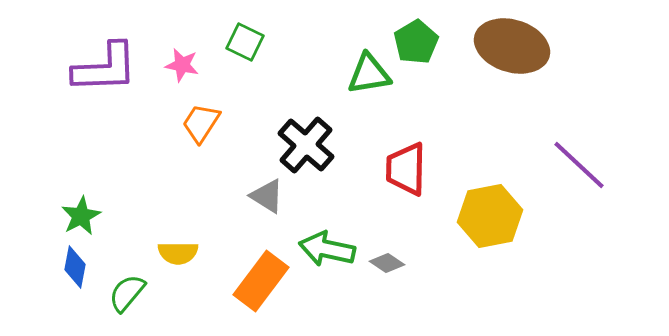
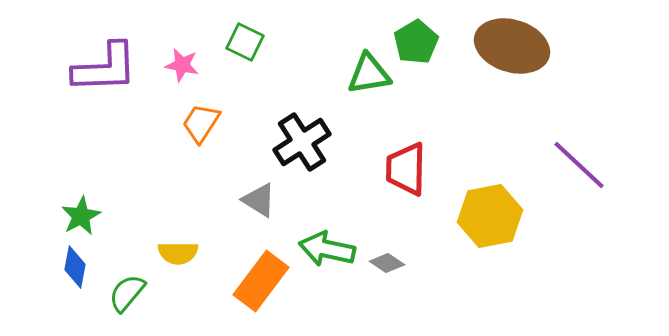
black cross: moved 4 px left, 3 px up; rotated 16 degrees clockwise
gray triangle: moved 8 px left, 4 px down
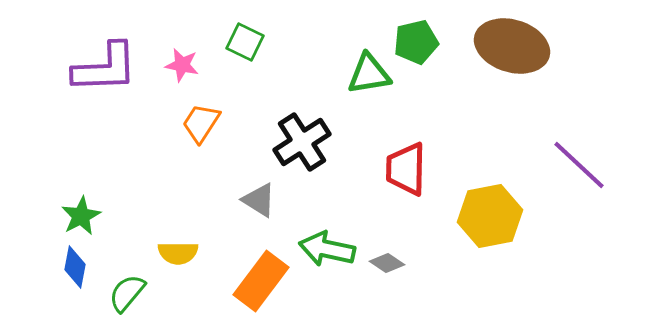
green pentagon: rotated 18 degrees clockwise
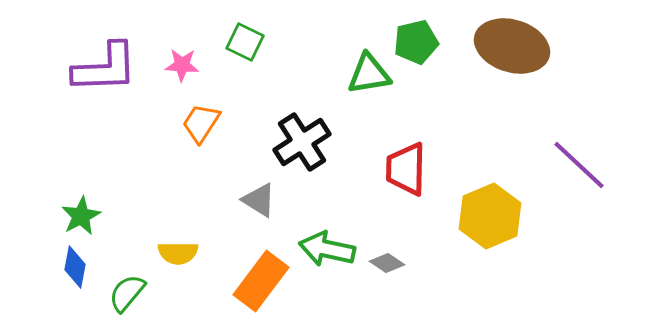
pink star: rotated 8 degrees counterclockwise
yellow hexagon: rotated 12 degrees counterclockwise
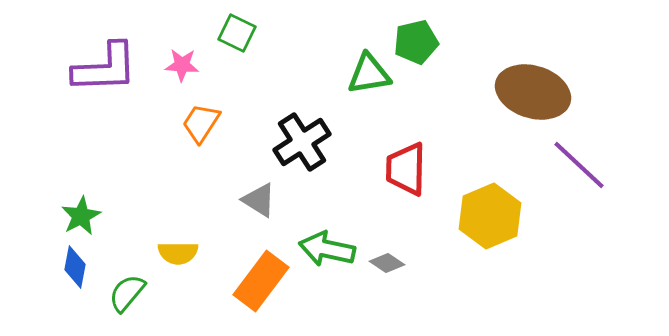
green square: moved 8 px left, 9 px up
brown ellipse: moved 21 px right, 46 px down
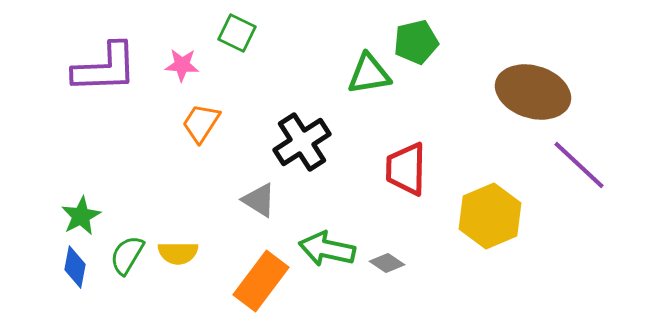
green semicircle: moved 38 px up; rotated 9 degrees counterclockwise
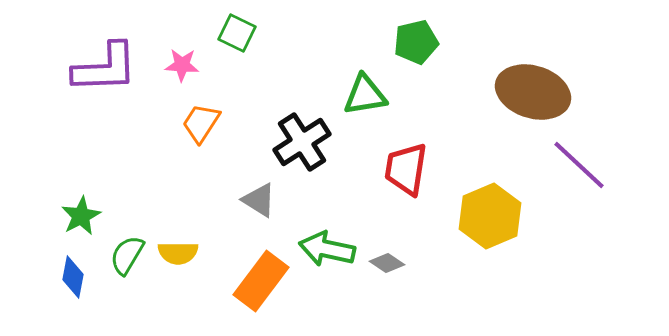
green triangle: moved 4 px left, 21 px down
red trapezoid: rotated 8 degrees clockwise
blue diamond: moved 2 px left, 10 px down
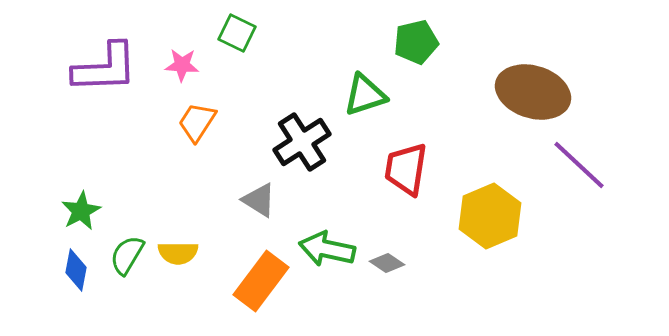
green triangle: rotated 9 degrees counterclockwise
orange trapezoid: moved 4 px left, 1 px up
green star: moved 5 px up
blue diamond: moved 3 px right, 7 px up
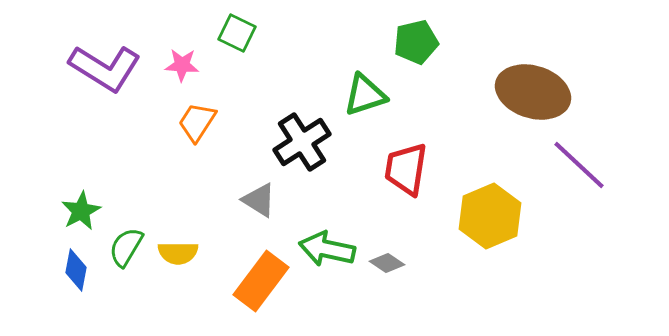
purple L-shape: rotated 34 degrees clockwise
green semicircle: moved 1 px left, 8 px up
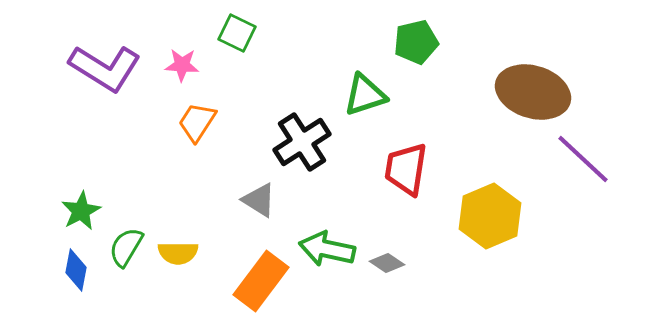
purple line: moved 4 px right, 6 px up
